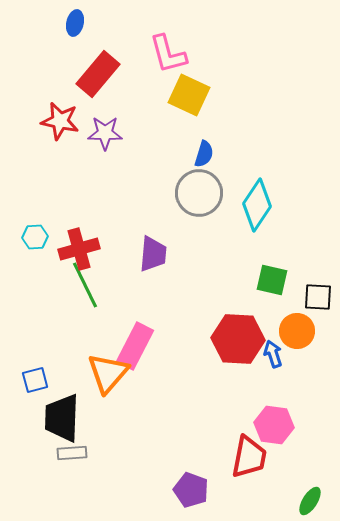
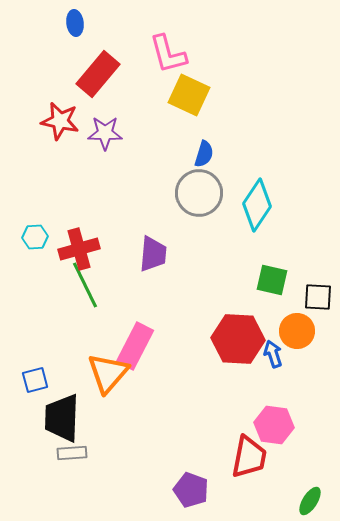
blue ellipse: rotated 20 degrees counterclockwise
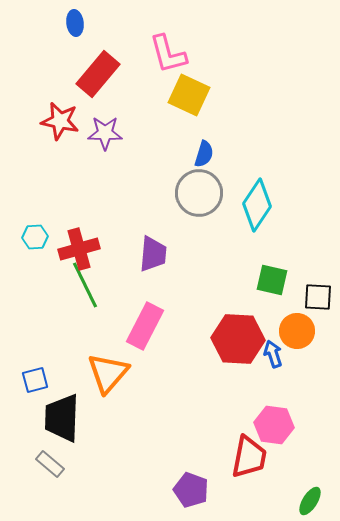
pink rectangle: moved 10 px right, 20 px up
gray rectangle: moved 22 px left, 11 px down; rotated 44 degrees clockwise
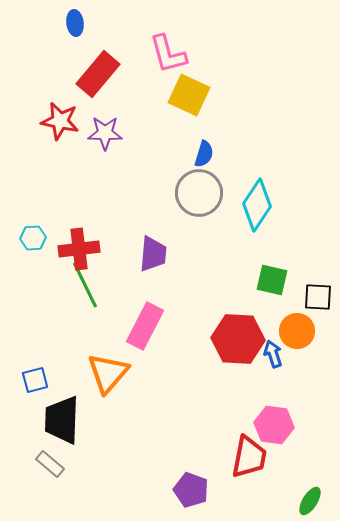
cyan hexagon: moved 2 px left, 1 px down
red cross: rotated 9 degrees clockwise
black trapezoid: moved 2 px down
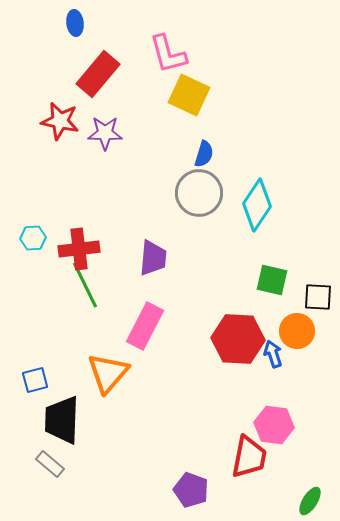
purple trapezoid: moved 4 px down
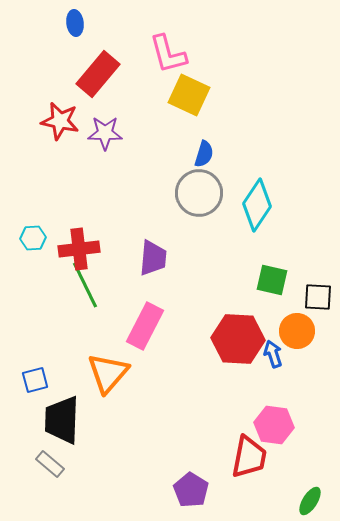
purple pentagon: rotated 12 degrees clockwise
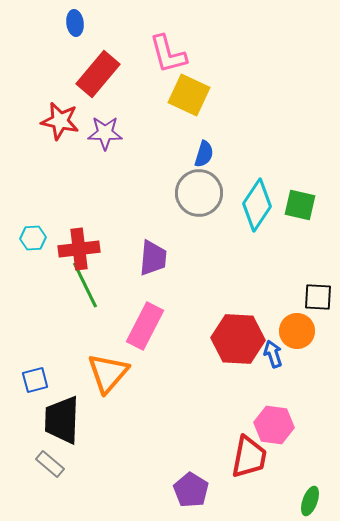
green square: moved 28 px right, 75 px up
green ellipse: rotated 12 degrees counterclockwise
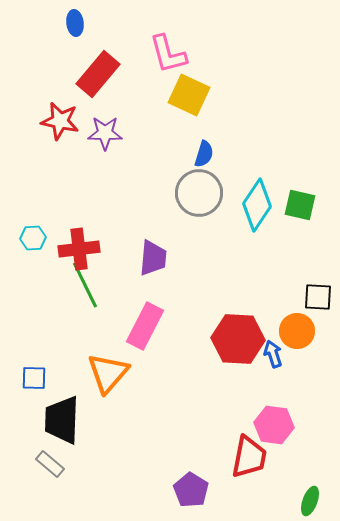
blue square: moved 1 px left, 2 px up; rotated 16 degrees clockwise
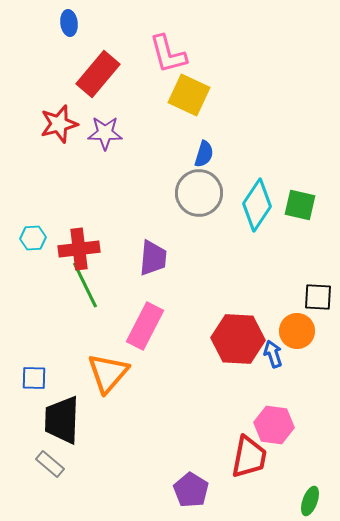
blue ellipse: moved 6 px left
red star: moved 1 px left, 3 px down; rotated 27 degrees counterclockwise
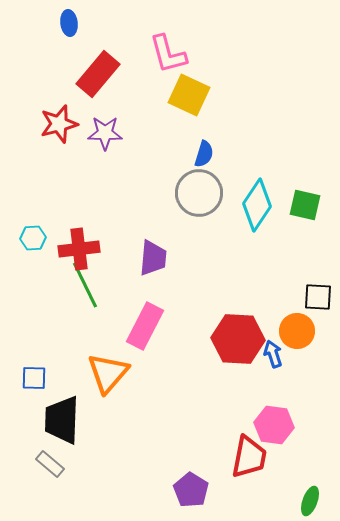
green square: moved 5 px right
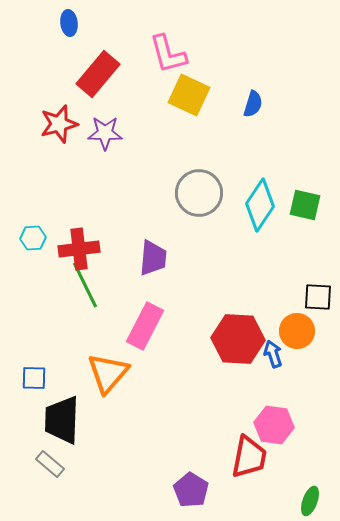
blue semicircle: moved 49 px right, 50 px up
cyan diamond: moved 3 px right
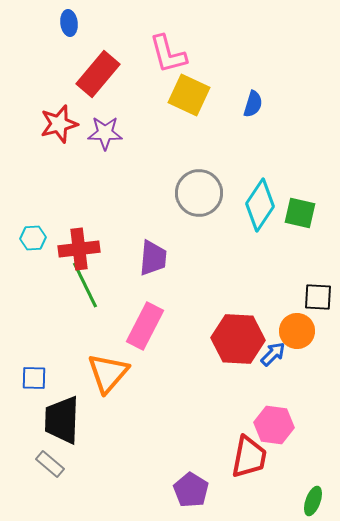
green square: moved 5 px left, 8 px down
blue arrow: rotated 64 degrees clockwise
green ellipse: moved 3 px right
